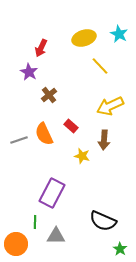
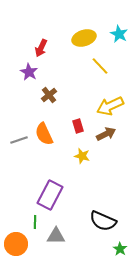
red rectangle: moved 7 px right; rotated 32 degrees clockwise
brown arrow: moved 2 px right, 6 px up; rotated 120 degrees counterclockwise
purple rectangle: moved 2 px left, 2 px down
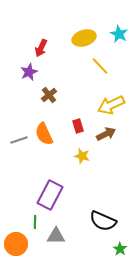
purple star: rotated 18 degrees clockwise
yellow arrow: moved 1 px right, 1 px up
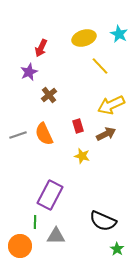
gray line: moved 1 px left, 5 px up
orange circle: moved 4 px right, 2 px down
green star: moved 3 px left
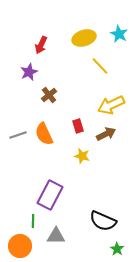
red arrow: moved 3 px up
green line: moved 2 px left, 1 px up
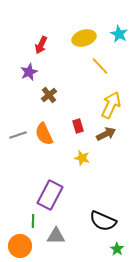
yellow arrow: rotated 140 degrees clockwise
yellow star: moved 2 px down
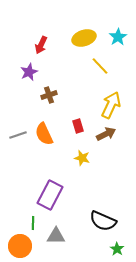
cyan star: moved 1 px left, 3 px down; rotated 12 degrees clockwise
brown cross: rotated 21 degrees clockwise
green line: moved 2 px down
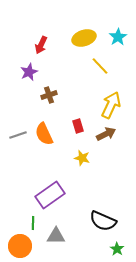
purple rectangle: rotated 28 degrees clockwise
